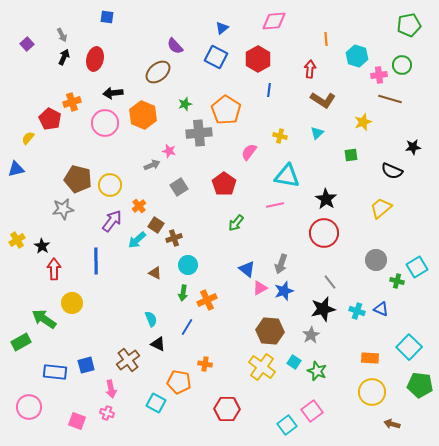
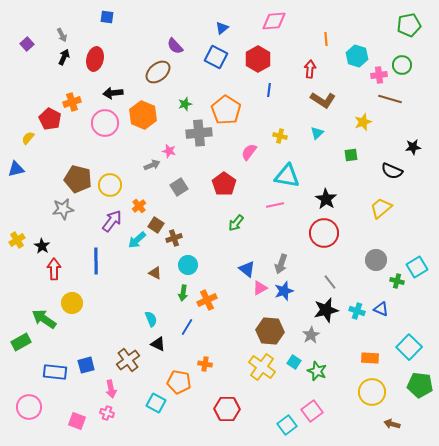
black star at (323, 309): moved 3 px right, 1 px down
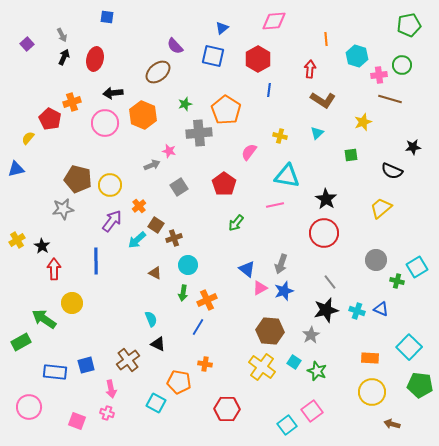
blue square at (216, 57): moved 3 px left, 1 px up; rotated 15 degrees counterclockwise
blue line at (187, 327): moved 11 px right
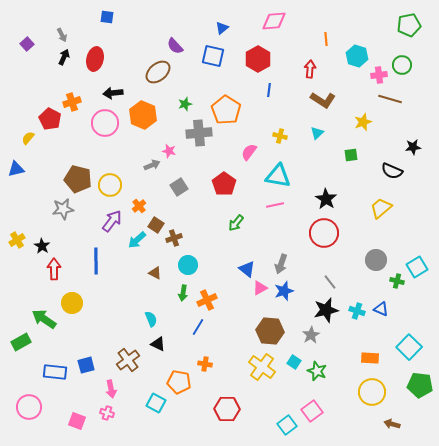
cyan triangle at (287, 176): moved 9 px left
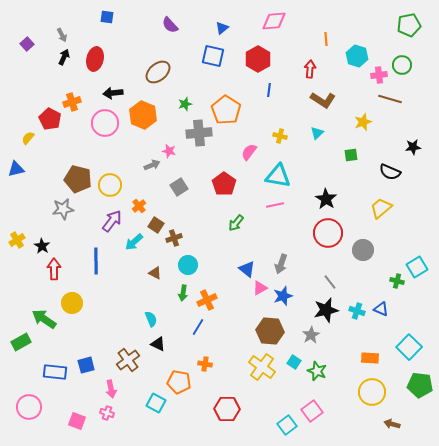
purple semicircle at (175, 46): moved 5 px left, 21 px up
black semicircle at (392, 171): moved 2 px left, 1 px down
red circle at (324, 233): moved 4 px right
cyan arrow at (137, 240): moved 3 px left, 2 px down
gray circle at (376, 260): moved 13 px left, 10 px up
blue star at (284, 291): moved 1 px left, 5 px down
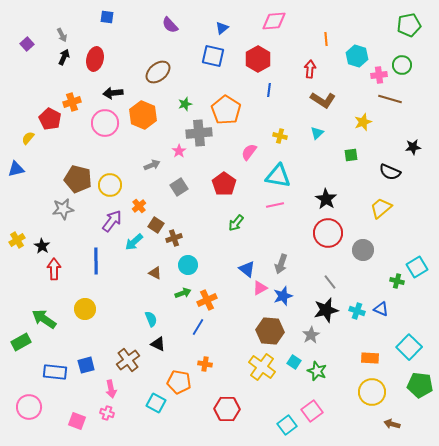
pink star at (169, 151): moved 10 px right; rotated 24 degrees clockwise
green arrow at (183, 293): rotated 119 degrees counterclockwise
yellow circle at (72, 303): moved 13 px right, 6 px down
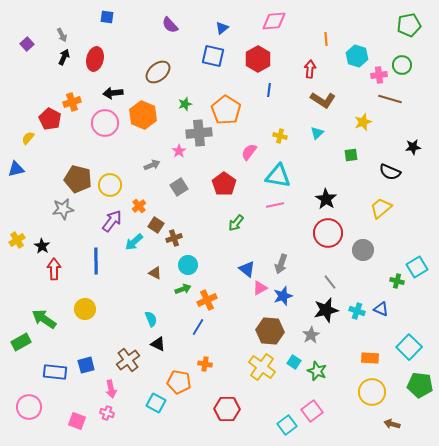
green arrow at (183, 293): moved 4 px up
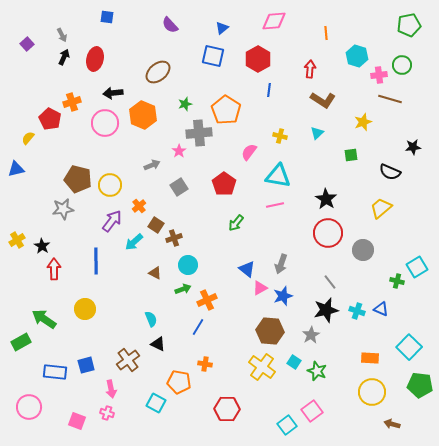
orange line at (326, 39): moved 6 px up
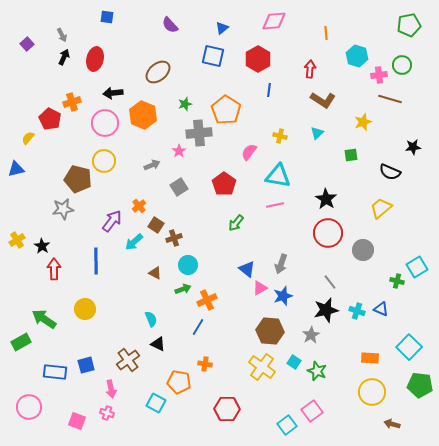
yellow circle at (110, 185): moved 6 px left, 24 px up
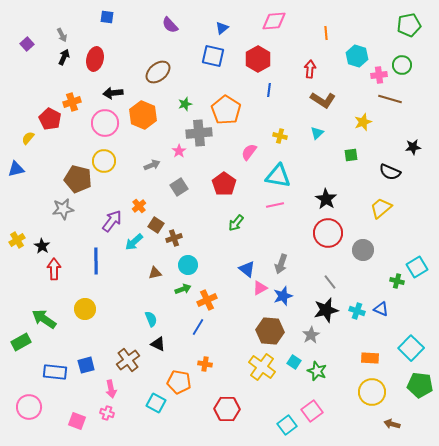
brown triangle at (155, 273): rotated 40 degrees counterclockwise
cyan square at (409, 347): moved 2 px right, 1 px down
